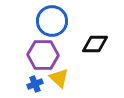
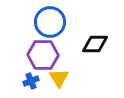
blue circle: moved 2 px left, 1 px down
yellow triangle: rotated 15 degrees clockwise
blue cross: moved 4 px left, 3 px up
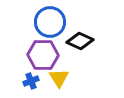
black diamond: moved 15 px left, 3 px up; rotated 24 degrees clockwise
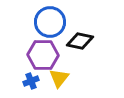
black diamond: rotated 12 degrees counterclockwise
yellow triangle: rotated 10 degrees clockwise
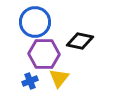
blue circle: moved 15 px left
purple hexagon: moved 1 px right, 1 px up
blue cross: moved 1 px left
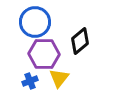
black diamond: rotated 52 degrees counterclockwise
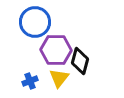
black diamond: moved 20 px down; rotated 36 degrees counterclockwise
purple hexagon: moved 12 px right, 4 px up
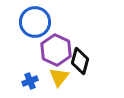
purple hexagon: rotated 24 degrees clockwise
yellow triangle: moved 1 px up
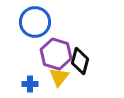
purple hexagon: moved 4 px down; rotated 8 degrees counterclockwise
blue cross: moved 3 px down; rotated 21 degrees clockwise
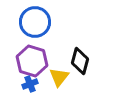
purple hexagon: moved 24 px left, 7 px down
blue cross: rotated 21 degrees counterclockwise
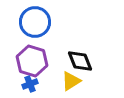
black diamond: rotated 36 degrees counterclockwise
yellow triangle: moved 12 px right, 4 px down; rotated 20 degrees clockwise
